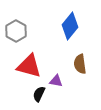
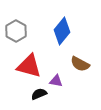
blue diamond: moved 8 px left, 5 px down
brown semicircle: rotated 54 degrees counterclockwise
black semicircle: rotated 42 degrees clockwise
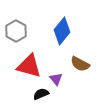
purple triangle: moved 2 px up; rotated 40 degrees clockwise
black semicircle: moved 2 px right
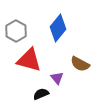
blue diamond: moved 4 px left, 3 px up
red triangle: moved 6 px up
purple triangle: moved 1 px right, 1 px up
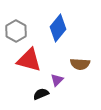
brown semicircle: rotated 24 degrees counterclockwise
purple triangle: moved 2 px down; rotated 24 degrees clockwise
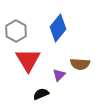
red triangle: moved 1 px left; rotated 44 degrees clockwise
purple triangle: moved 2 px right, 5 px up
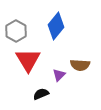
blue diamond: moved 2 px left, 2 px up
brown semicircle: moved 1 px down
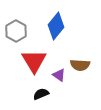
red triangle: moved 6 px right, 1 px down
purple triangle: rotated 40 degrees counterclockwise
